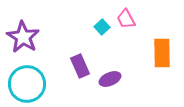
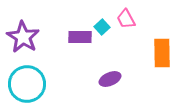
purple rectangle: moved 29 px up; rotated 65 degrees counterclockwise
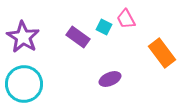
cyan square: moved 2 px right; rotated 21 degrees counterclockwise
purple rectangle: moved 2 px left; rotated 35 degrees clockwise
orange rectangle: rotated 36 degrees counterclockwise
cyan circle: moved 3 px left
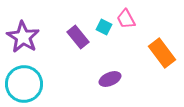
purple rectangle: rotated 15 degrees clockwise
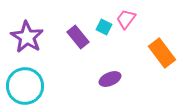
pink trapezoid: rotated 65 degrees clockwise
purple star: moved 4 px right
cyan circle: moved 1 px right, 2 px down
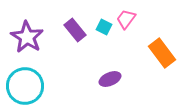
purple rectangle: moved 3 px left, 7 px up
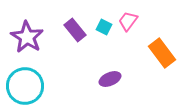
pink trapezoid: moved 2 px right, 2 px down
